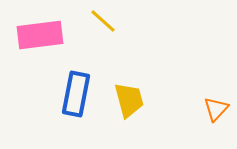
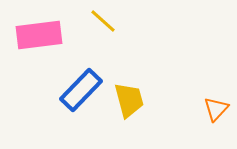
pink rectangle: moved 1 px left
blue rectangle: moved 5 px right, 4 px up; rotated 33 degrees clockwise
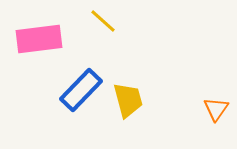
pink rectangle: moved 4 px down
yellow trapezoid: moved 1 px left
orange triangle: rotated 8 degrees counterclockwise
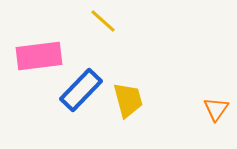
pink rectangle: moved 17 px down
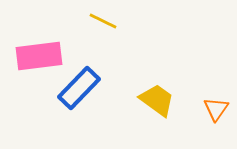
yellow line: rotated 16 degrees counterclockwise
blue rectangle: moved 2 px left, 2 px up
yellow trapezoid: moved 29 px right; rotated 39 degrees counterclockwise
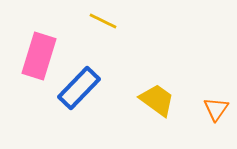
pink rectangle: rotated 66 degrees counterclockwise
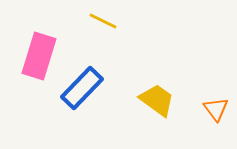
blue rectangle: moved 3 px right
orange triangle: rotated 12 degrees counterclockwise
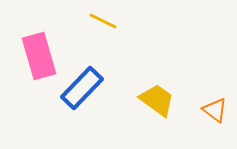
pink rectangle: rotated 33 degrees counterclockwise
orange triangle: moved 1 px left, 1 px down; rotated 16 degrees counterclockwise
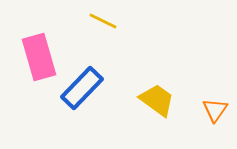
pink rectangle: moved 1 px down
orange triangle: rotated 28 degrees clockwise
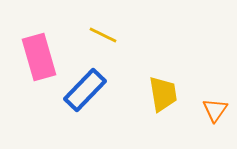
yellow line: moved 14 px down
blue rectangle: moved 3 px right, 2 px down
yellow trapezoid: moved 6 px right, 6 px up; rotated 45 degrees clockwise
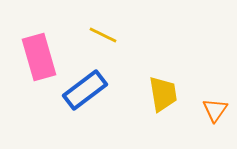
blue rectangle: rotated 9 degrees clockwise
